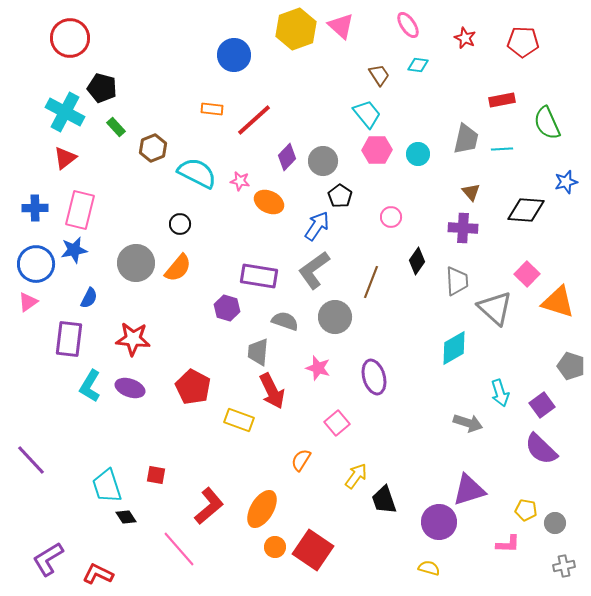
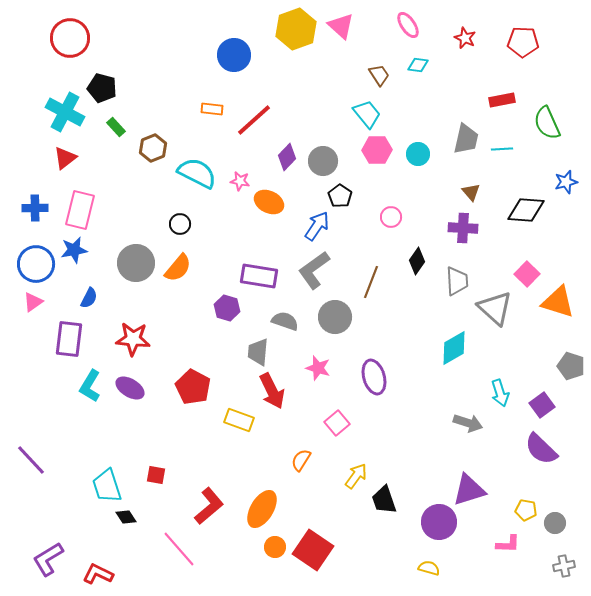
pink triangle at (28, 302): moved 5 px right
purple ellipse at (130, 388): rotated 12 degrees clockwise
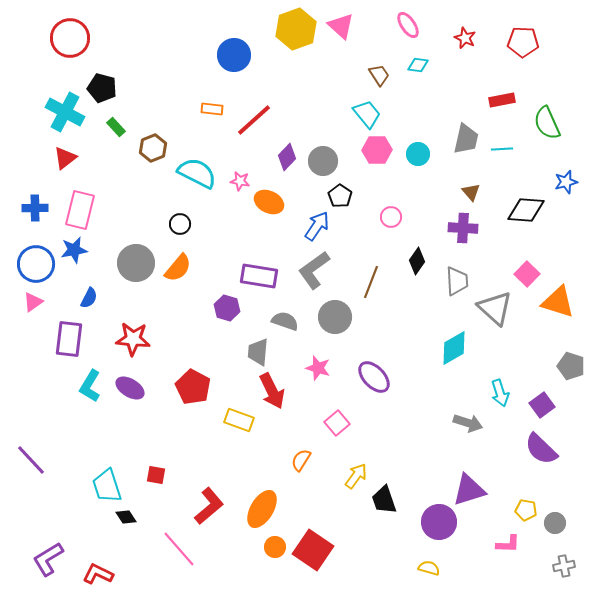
purple ellipse at (374, 377): rotated 28 degrees counterclockwise
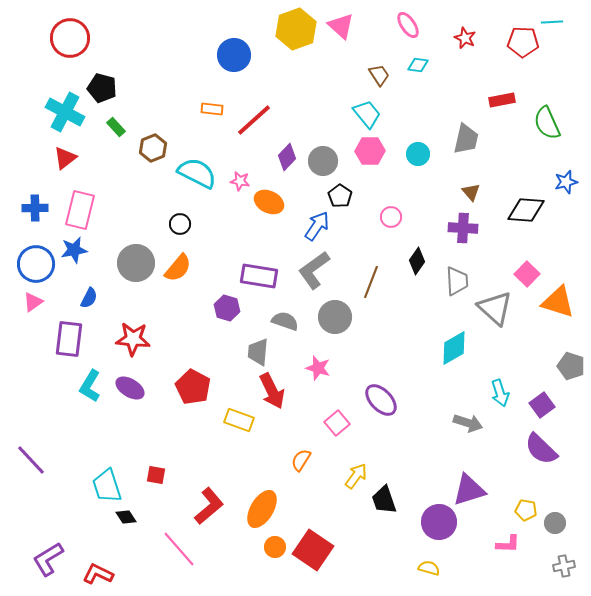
cyan line at (502, 149): moved 50 px right, 127 px up
pink hexagon at (377, 150): moved 7 px left, 1 px down
purple ellipse at (374, 377): moved 7 px right, 23 px down
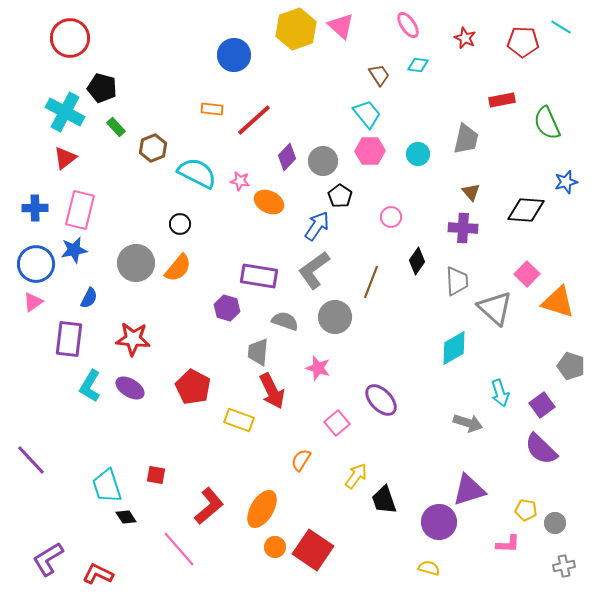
cyan line at (552, 22): moved 9 px right, 5 px down; rotated 35 degrees clockwise
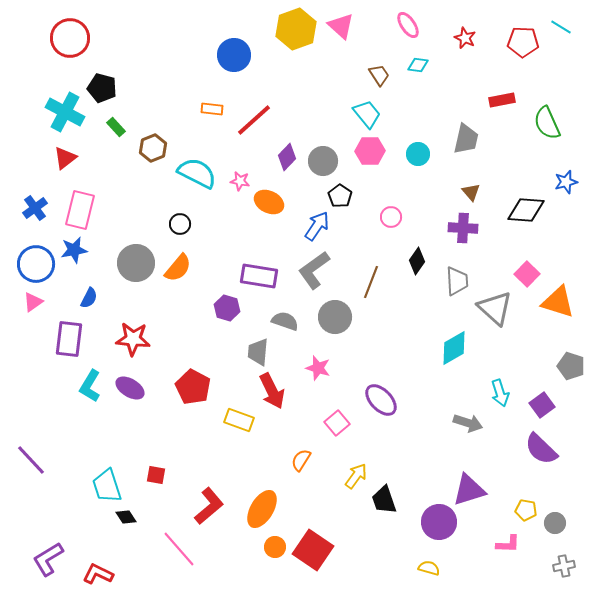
blue cross at (35, 208): rotated 35 degrees counterclockwise
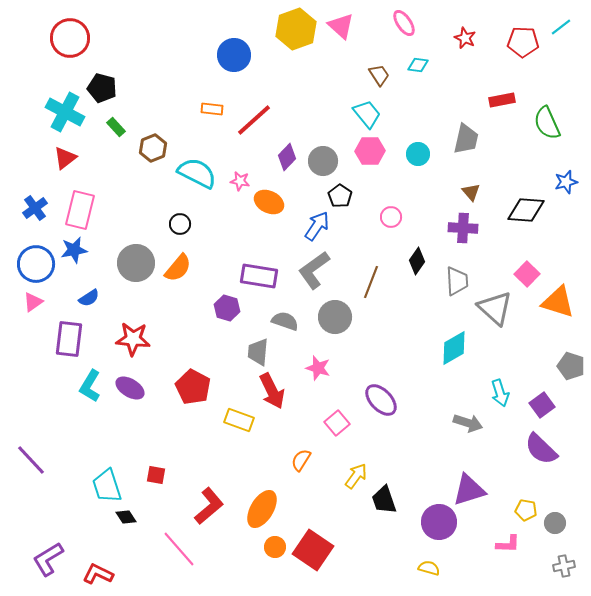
pink ellipse at (408, 25): moved 4 px left, 2 px up
cyan line at (561, 27): rotated 70 degrees counterclockwise
blue semicircle at (89, 298): rotated 30 degrees clockwise
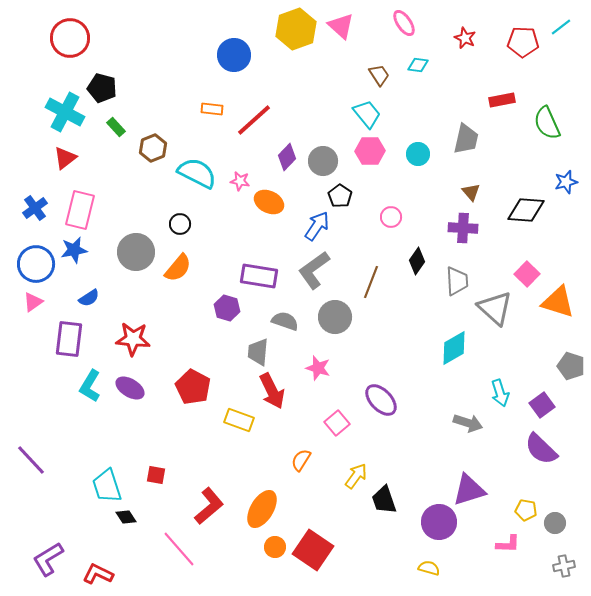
gray circle at (136, 263): moved 11 px up
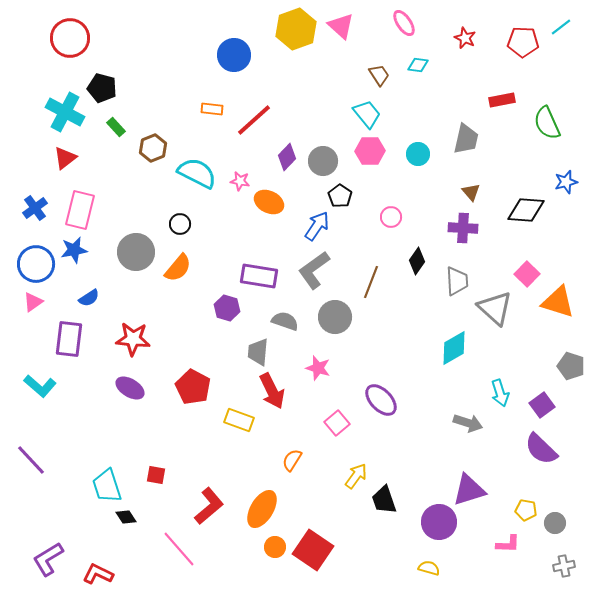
cyan L-shape at (90, 386): moved 50 px left; rotated 80 degrees counterclockwise
orange semicircle at (301, 460): moved 9 px left
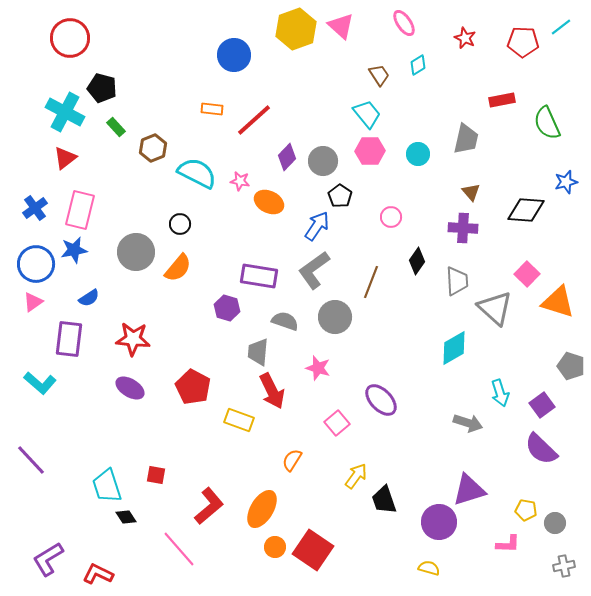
cyan diamond at (418, 65): rotated 40 degrees counterclockwise
cyan L-shape at (40, 386): moved 3 px up
